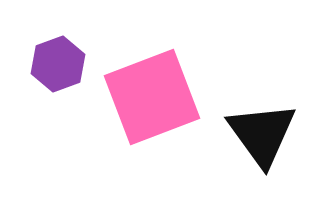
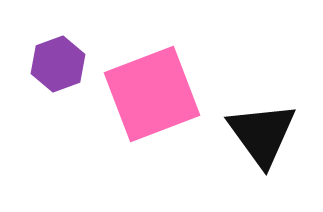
pink square: moved 3 px up
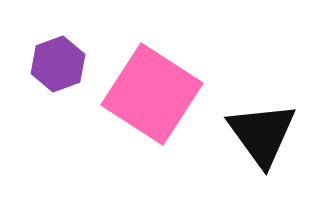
pink square: rotated 36 degrees counterclockwise
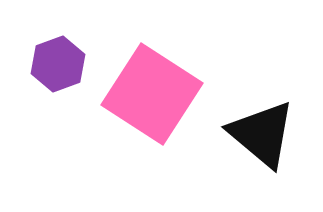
black triangle: rotated 14 degrees counterclockwise
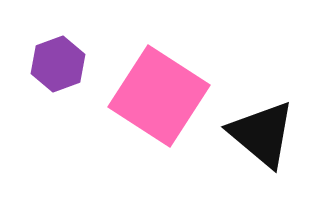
pink square: moved 7 px right, 2 px down
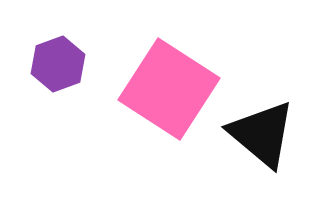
pink square: moved 10 px right, 7 px up
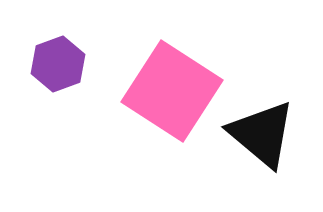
pink square: moved 3 px right, 2 px down
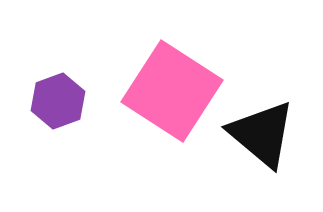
purple hexagon: moved 37 px down
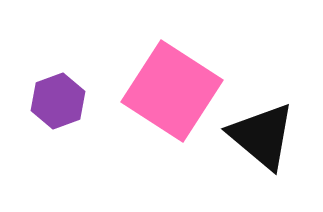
black triangle: moved 2 px down
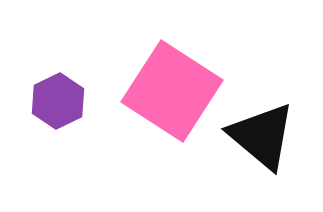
purple hexagon: rotated 6 degrees counterclockwise
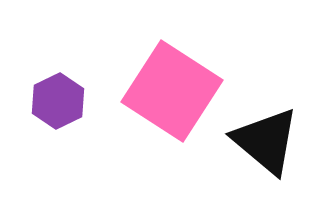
black triangle: moved 4 px right, 5 px down
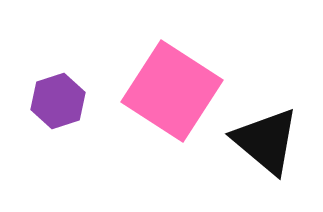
purple hexagon: rotated 8 degrees clockwise
